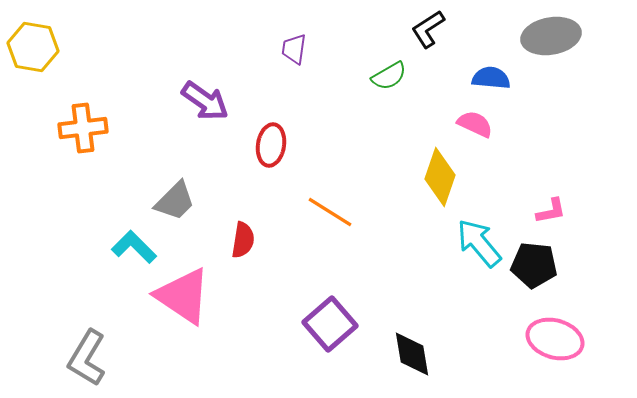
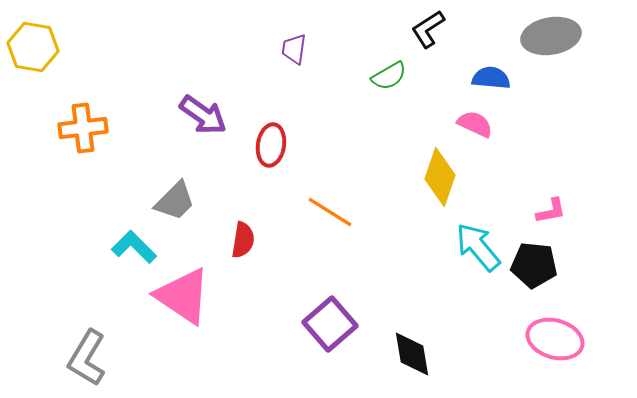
purple arrow: moved 2 px left, 14 px down
cyan arrow: moved 1 px left, 4 px down
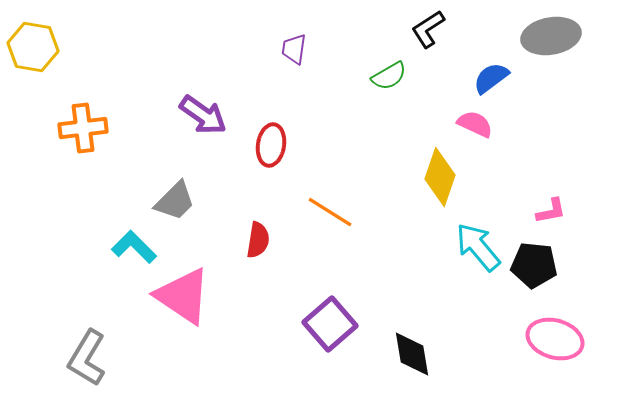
blue semicircle: rotated 42 degrees counterclockwise
red semicircle: moved 15 px right
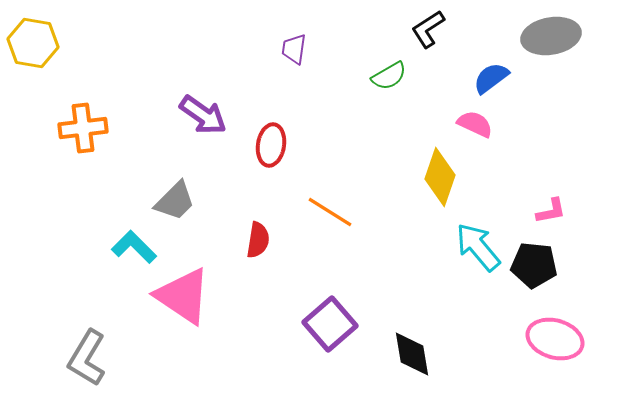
yellow hexagon: moved 4 px up
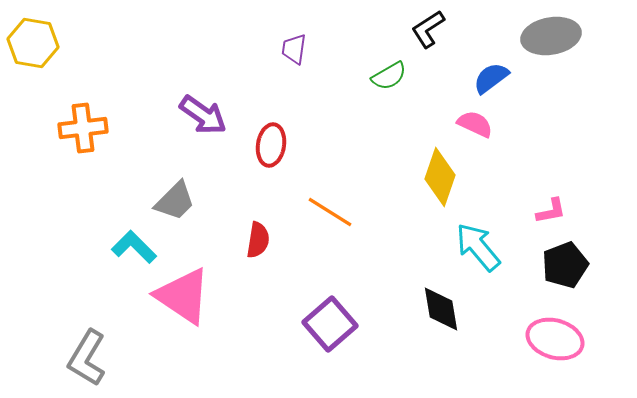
black pentagon: moved 31 px right; rotated 27 degrees counterclockwise
black diamond: moved 29 px right, 45 px up
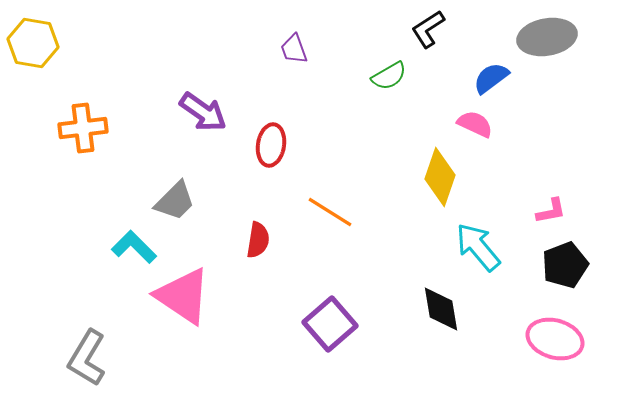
gray ellipse: moved 4 px left, 1 px down
purple trapezoid: rotated 28 degrees counterclockwise
purple arrow: moved 3 px up
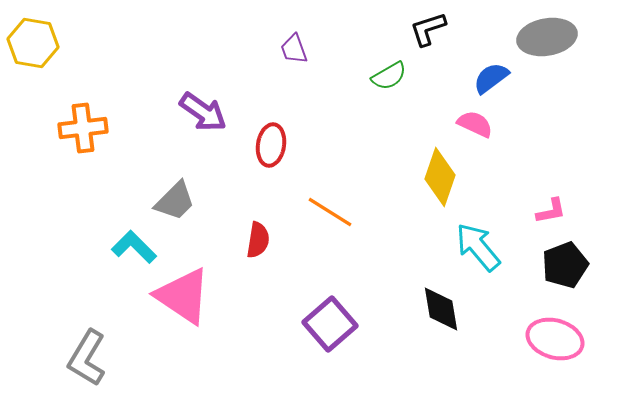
black L-shape: rotated 15 degrees clockwise
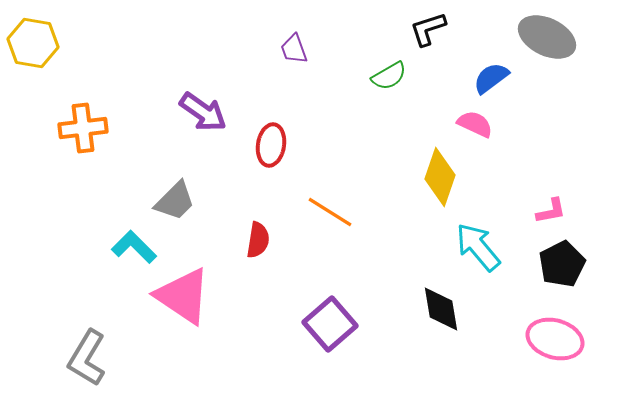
gray ellipse: rotated 36 degrees clockwise
black pentagon: moved 3 px left, 1 px up; rotated 6 degrees counterclockwise
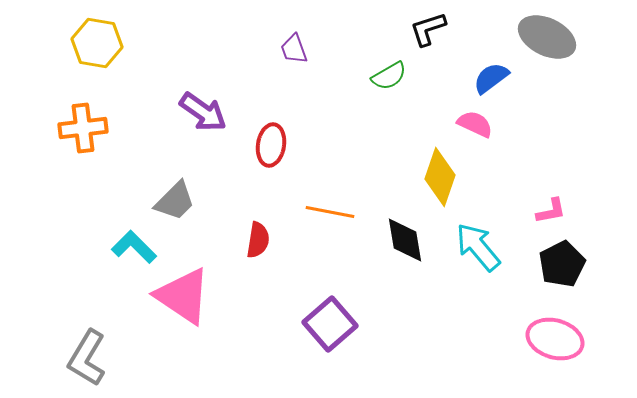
yellow hexagon: moved 64 px right
orange line: rotated 21 degrees counterclockwise
black diamond: moved 36 px left, 69 px up
